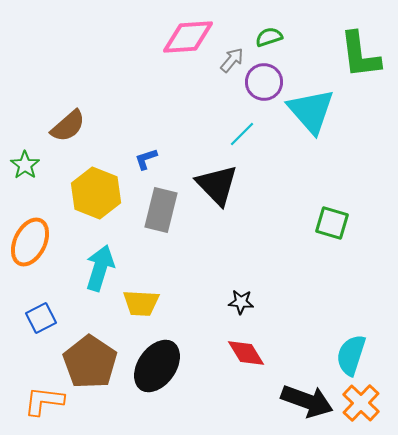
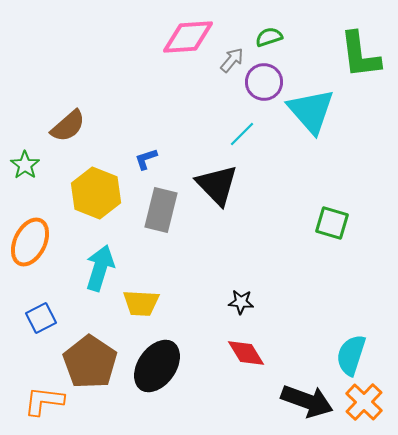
orange cross: moved 3 px right, 1 px up
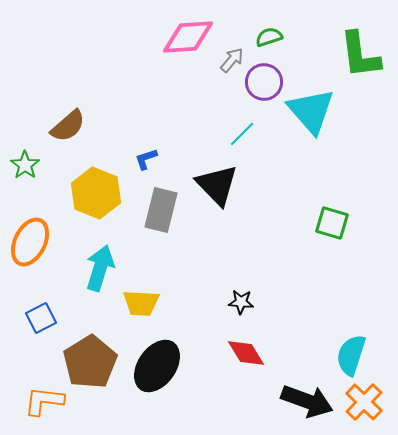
brown pentagon: rotated 6 degrees clockwise
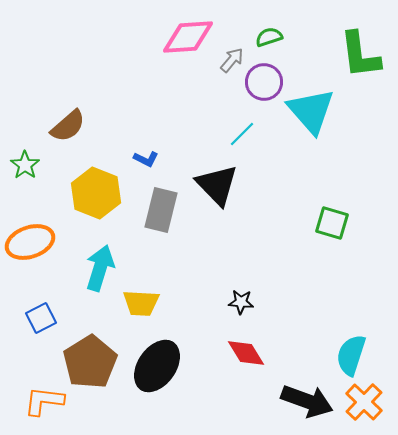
blue L-shape: rotated 135 degrees counterclockwise
orange ellipse: rotated 45 degrees clockwise
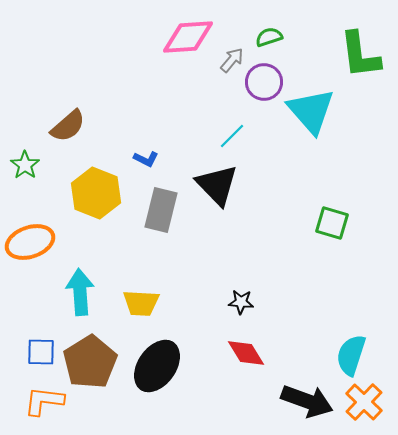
cyan line: moved 10 px left, 2 px down
cyan arrow: moved 20 px left, 24 px down; rotated 21 degrees counterclockwise
blue square: moved 34 px down; rotated 28 degrees clockwise
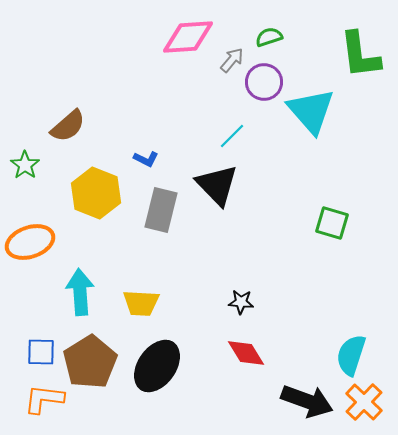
orange L-shape: moved 2 px up
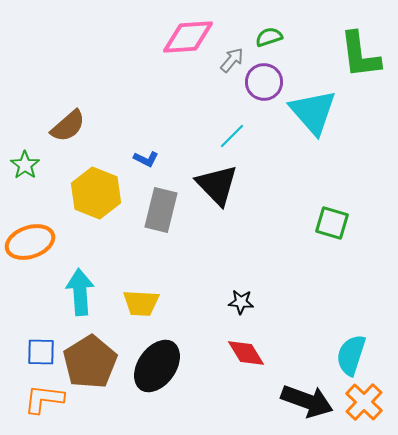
cyan triangle: moved 2 px right, 1 px down
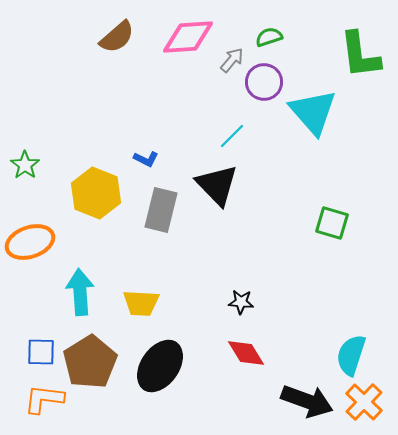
brown semicircle: moved 49 px right, 89 px up
black ellipse: moved 3 px right
